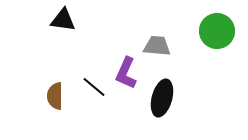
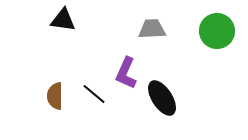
gray trapezoid: moved 5 px left, 17 px up; rotated 8 degrees counterclockwise
black line: moved 7 px down
black ellipse: rotated 48 degrees counterclockwise
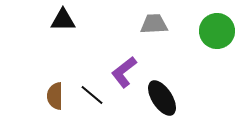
black triangle: rotated 8 degrees counterclockwise
gray trapezoid: moved 2 px right, 5 px up
purple L-shape: moved 2 px left, 1 px up; rotated 28 degrees clockwise
black line: moved 2 px left, 1 px down
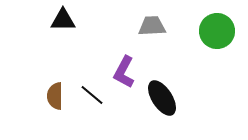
gray trapezoid: moved 2 px left, 2 px down
purple L-shape: rotated 24 degrees counterclockwise
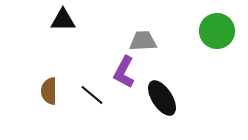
gray trapezoid: moved 9 px left, 15 px down
brown semicircle: moved 6 px left, 5 px up
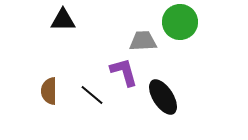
green circle: moved 37 px left, 9 px up
purple L-shape: rotated 136 degrees clockwise
black ellipse: moved 1 px right, 1 px up
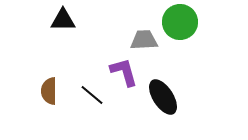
gray trapezoid: moved 1 px right, 1 px up
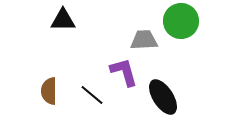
green circle: moved 1 px right, 1 px up
